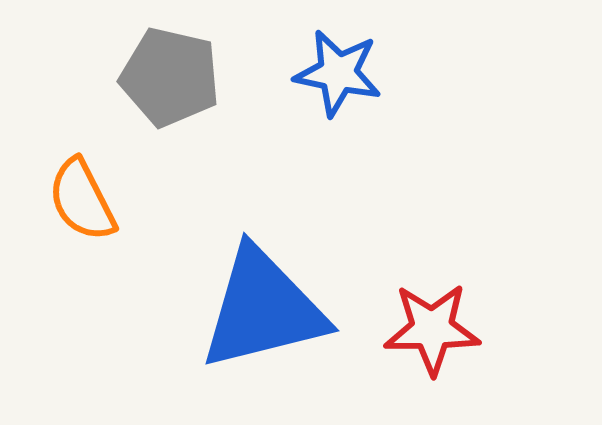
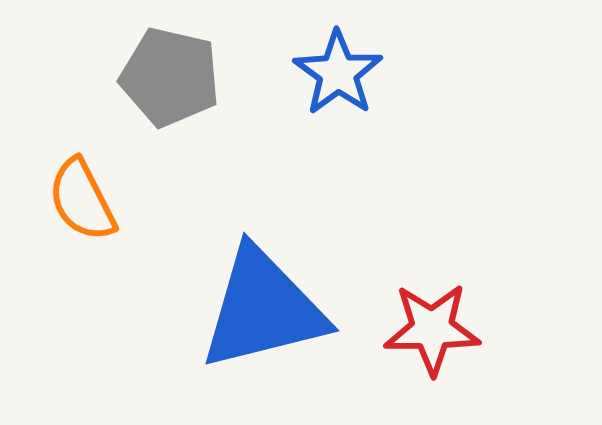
blue star: rotated 24 degrees clockwise
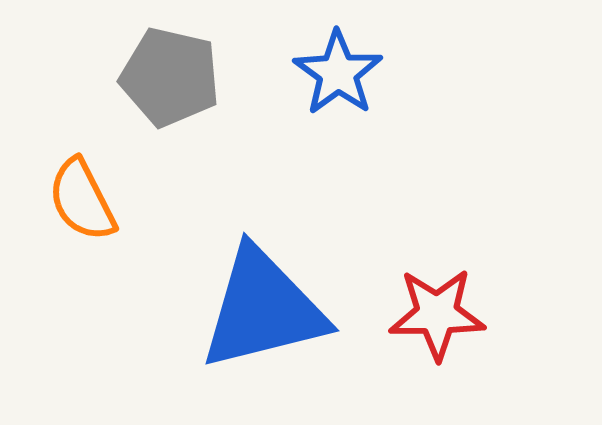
red star: moved 5 px right, 15 px up
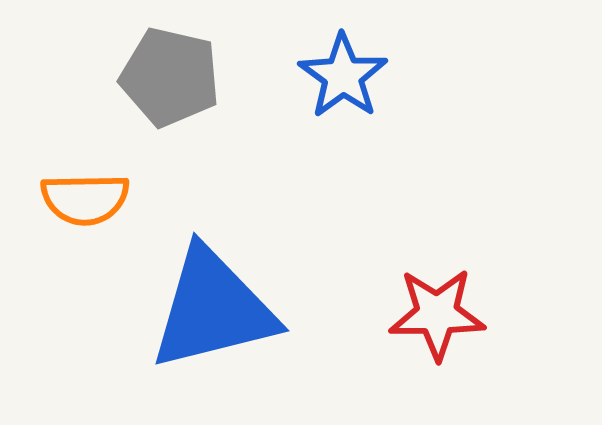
blue star: moved 5 px right, 3 px down
orange semicircle: moved 3 px right, 1 px up; rotated 64 degrees counterclockwise
blue triangle: moved 50 px left
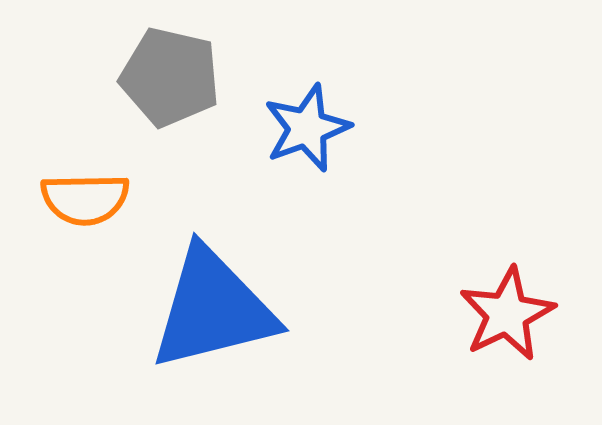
blue star: moved 36 px left, 52 px down; rotated 16 degrees clockwise
red star: moved 70 px right; rotated 26 degrees counterclockwise
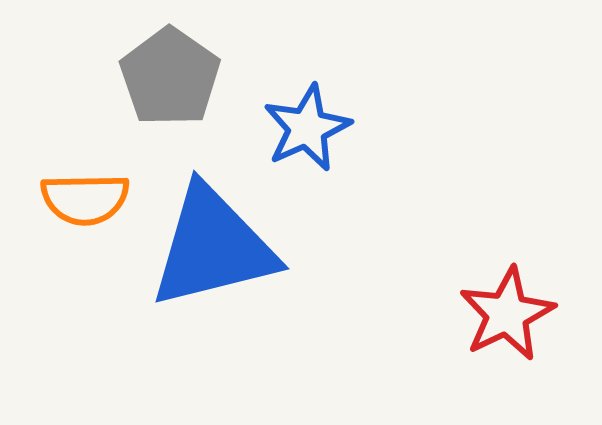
gray pentagon: rotated 22 degrees clockwise
blue star: rotated 4 degrees counterclockwise
blue triangle: moved 62 px up
